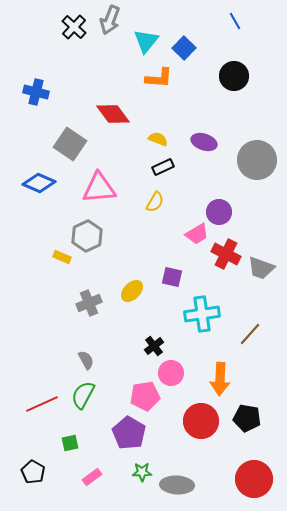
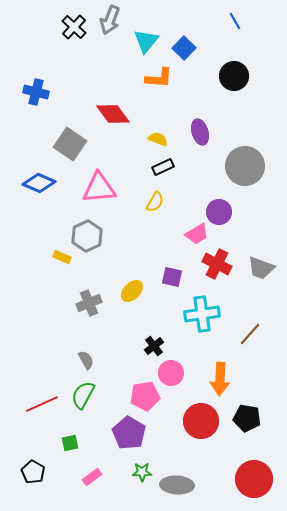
purple ellipse at (204, 142): moved 4 px left, 10 px up; rotated 55 degrees clockwise
gray circle at (257, 160): moved 12 px left, 6 px down
red cross at (226, 254): moved 9 px left, 10 px down
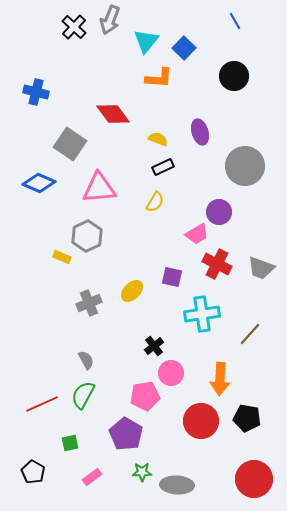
purple pentagon at (129, 433): moved 3 px left, 1 px down
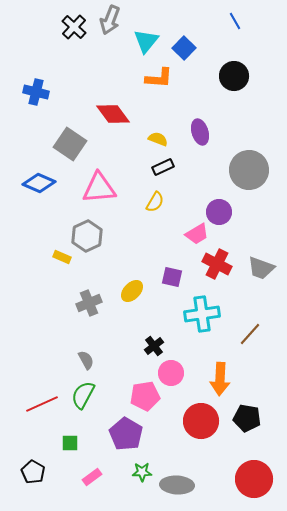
gray circle at (245, 166): moved 4 px right, 4 px down
green square at (70, 443): rotated 12 degrees clockwise
